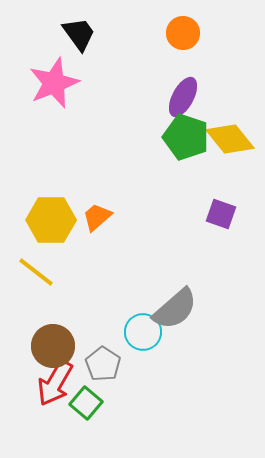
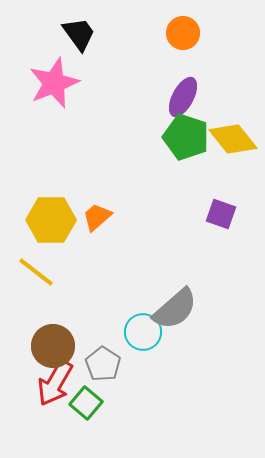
yellow diamond: moved 3 px right
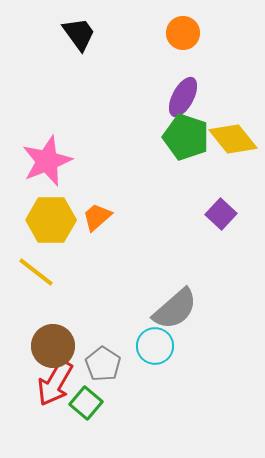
pink star: moved 7 px left, 78 px down
purple square: rotated 24 degrees clockwise
cyan circle: moved 12 px right, 14 px down
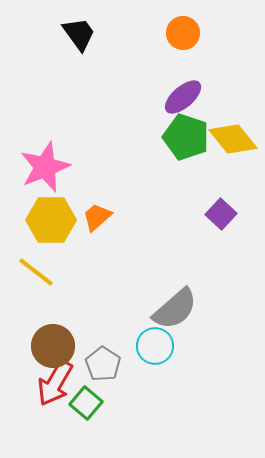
purple ellipse: rotated 21 degrees clockwise
pink star: moved 2 px left, 6 px down
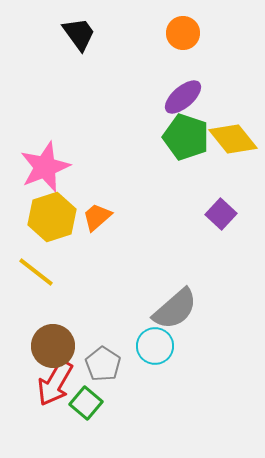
yellow hexagon: moved 1 px right, 3 px up; rotated 18 degrees counterclockwise
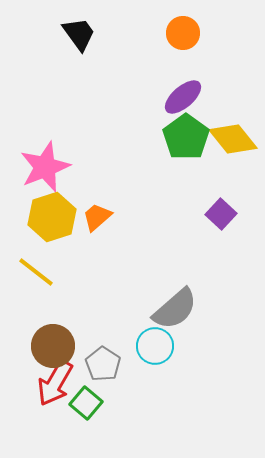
green pentagon: rotated 18 degrees clockwise
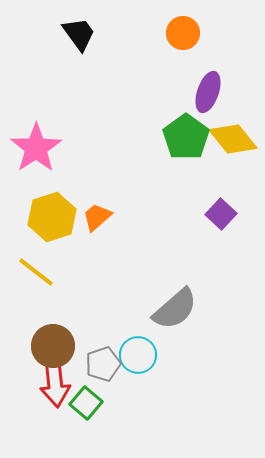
purple ellipse: moved 25 px right, 5 px up; rotated 30 degrees counterclockwise
pink star: moved 9 px left, 19 px up; rotated 12 degrees counterclockwise
cyan circle: moved 17 px left, 9 px down
gray pentagon: rotated 20 degrees clockwise
red arrow: rotated 36 degrees counterclockwise
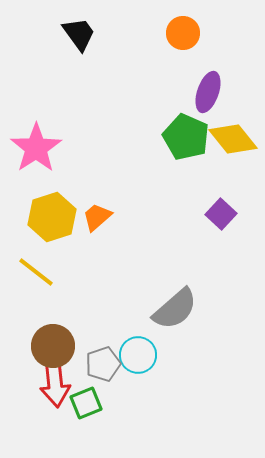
green pentagon: rotated 12 degrees counterclockwise
green square: rotated 28 degrees clockwise
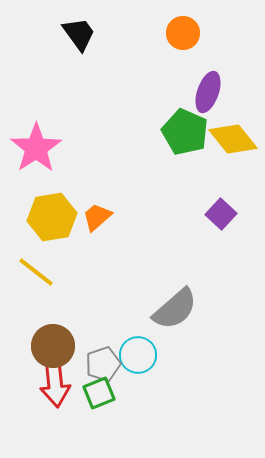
green pentagon: moved 1 px left, 5 px up
yellow hexagon: rotated 9 degrees clockwise
green square: moved 13 px right, 10 px up
